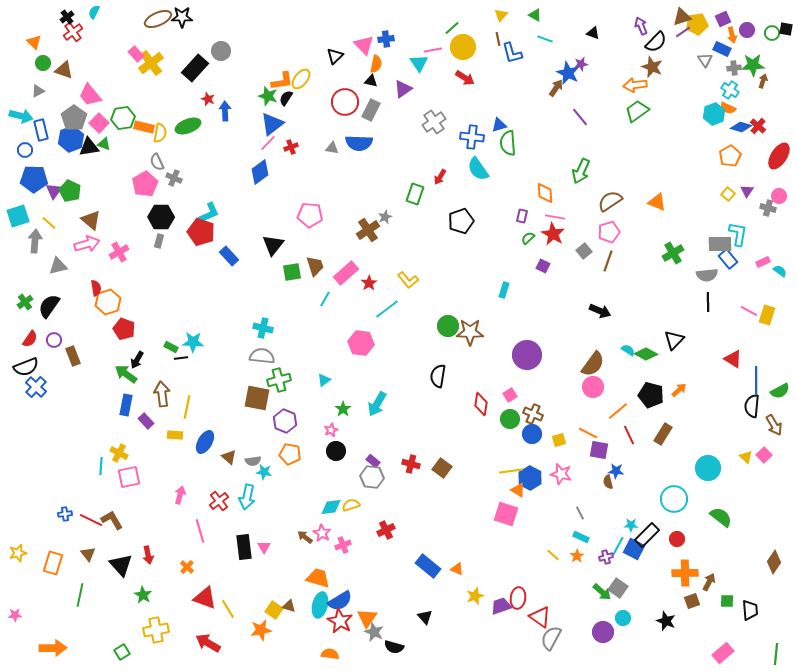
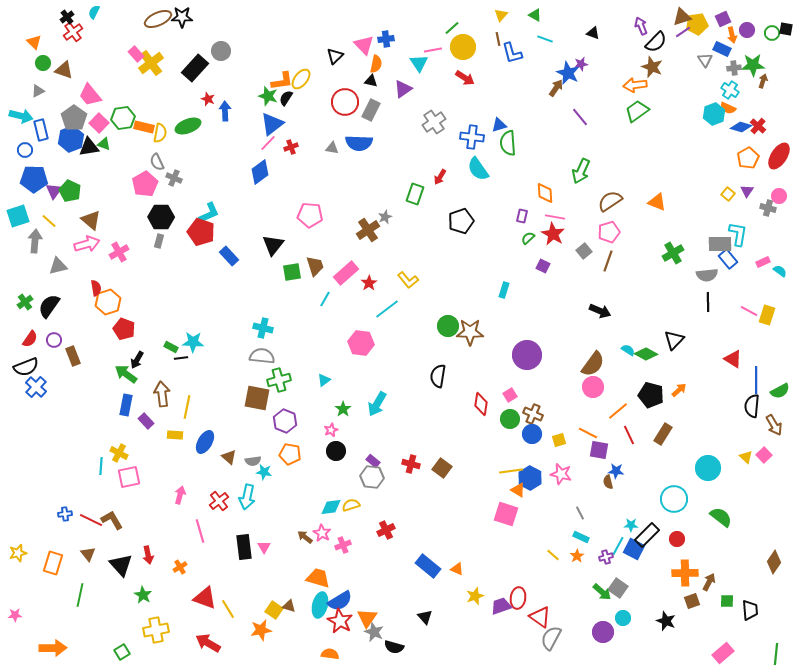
orange pentagon at (730, 156): moved 18 px right, 2 px down
yellow line at (49, 223): moved 2 px up
orange cross at (187, 567): moved 7 px left; rotated 16 degrees clockwise
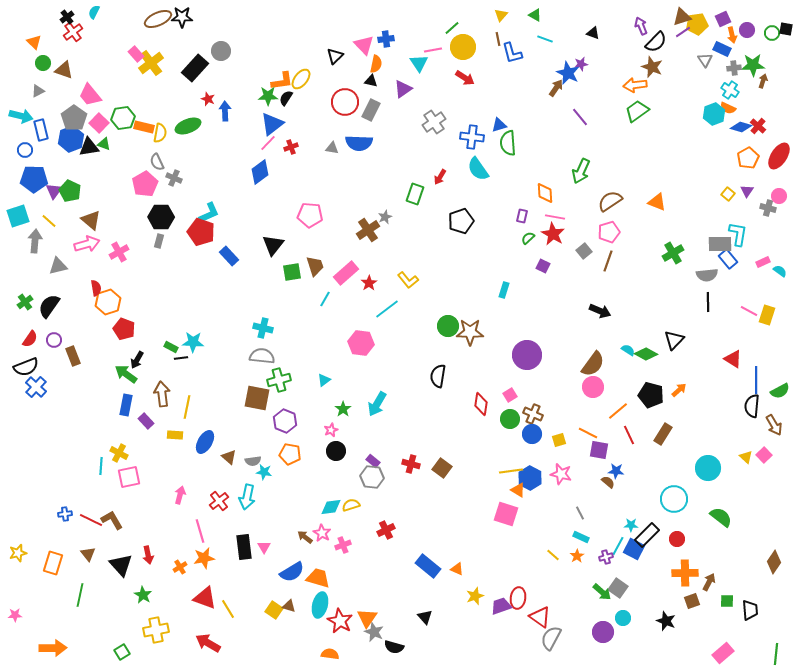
green star at (268, 96): rotated 18 degrees counterclockwise
brown semicircle at (608, 482): rotated 144 degrees clockwise
blue semicircle at (340, 601): moved 48 px left, 29 px up
orange star at (261, 630): moved 57 px left, 72 px up
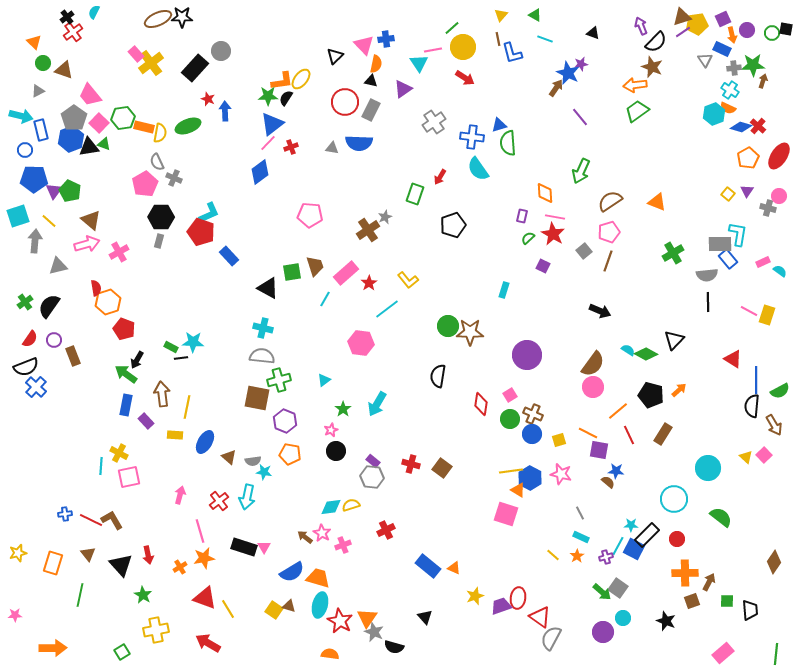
black pentagon at (461, 221): moved 8 px left, 4 px down
black triangle at (273, 245): moved 5 px left, 43 px down; rotated 40 degrees counterclockwise
black rectangle at (244, 547): rotated 65 degrees counterclockwise
orange triangle at (457, 569): moved 3 px left, 1 px up
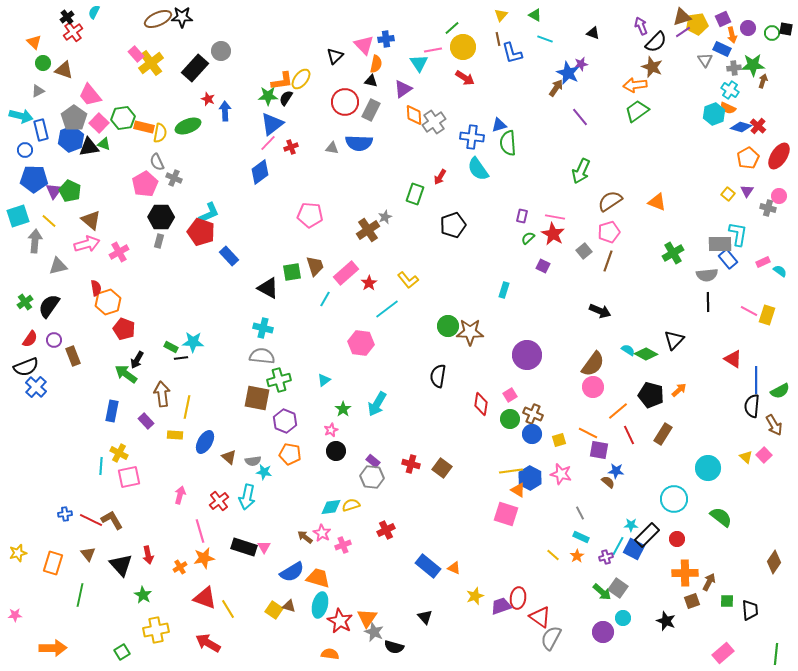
purple circle at (747, 30): moved 1 px right, 2 px up
orange diamond at (545, 193): moved 131 px left, 78 px up
blue rectangle at (126, 405): moved 14 px left, 6 px down
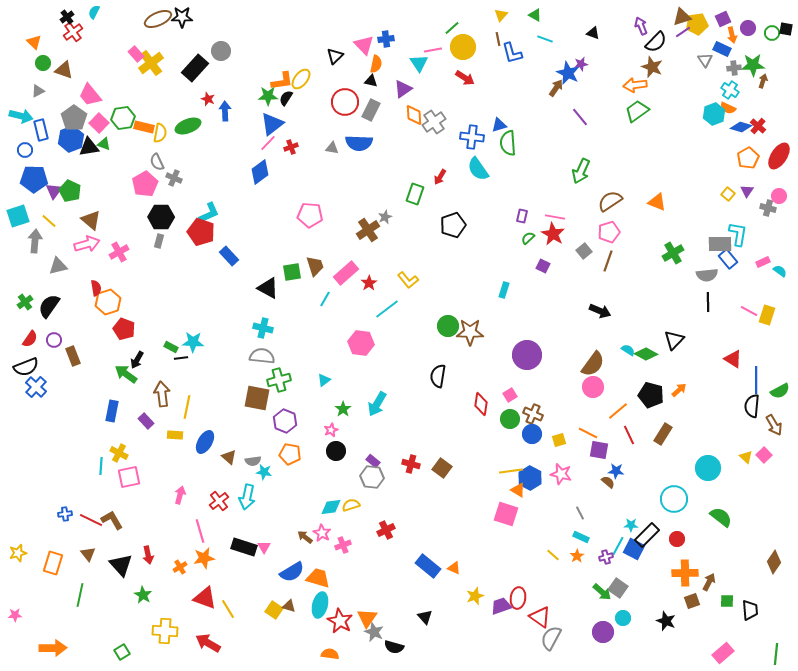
yellow cross at (156, 630): moved 9 px right, 1 px down; rotated 15 degrees clockwise
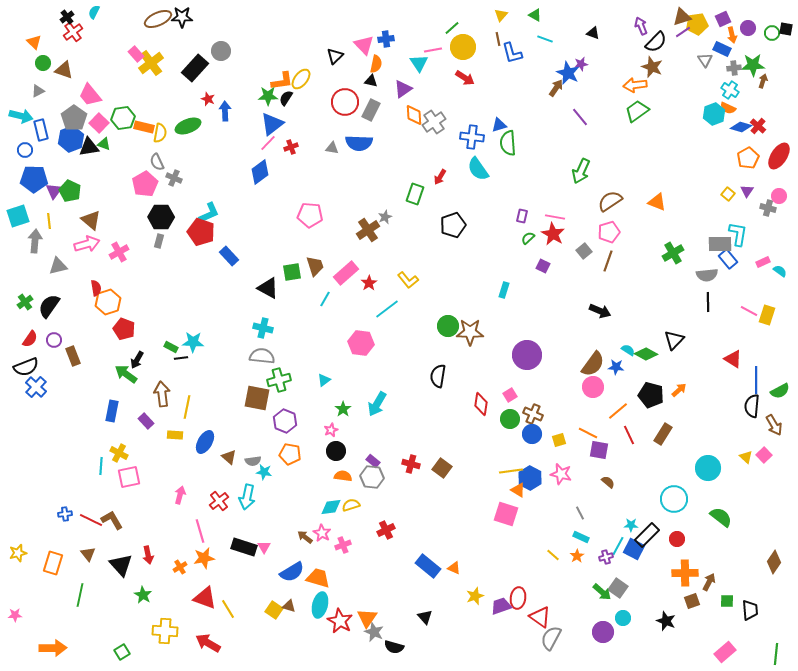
yellow line at (49, 221): rotated 42 degrees clockwise
blue star at (616, 471): moved 104 px up
pink rectangle at (723, 653): moved 2 px right, 1 px up
orange semicircle at (330, 654): moved 13 px right, 178 px up
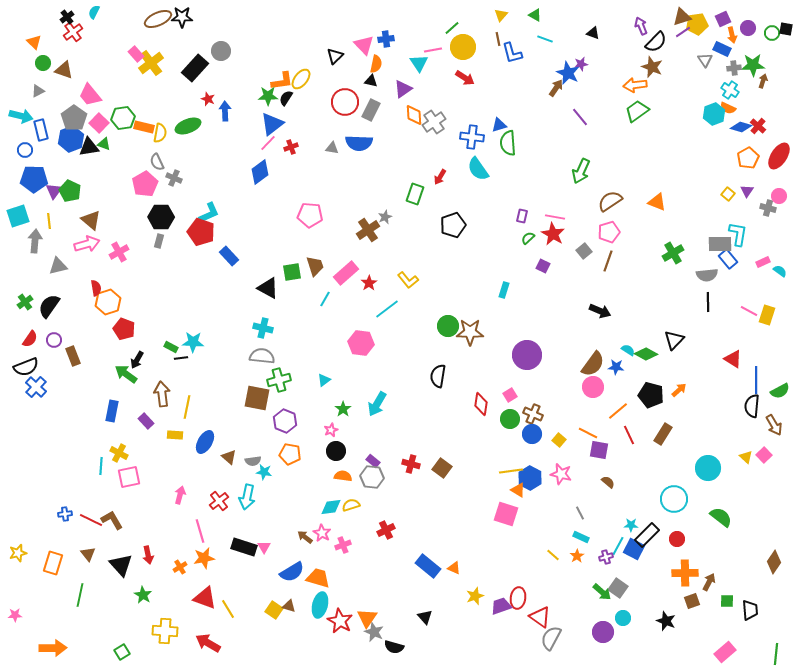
yellow square at (559, 440): rotated 32 degrees counterclockwise
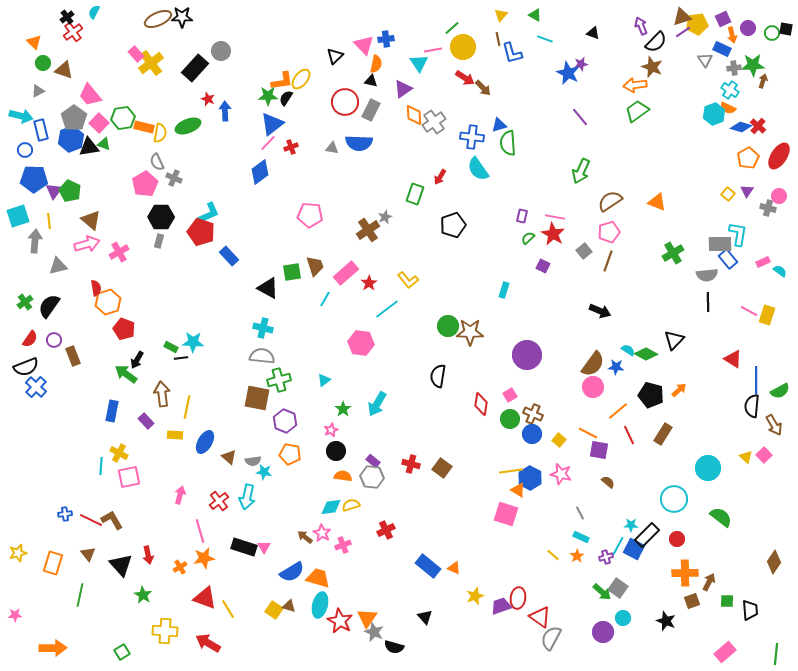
brown arrow at (556, 88): moved 73 px left; rotated 102 degrees clockwise
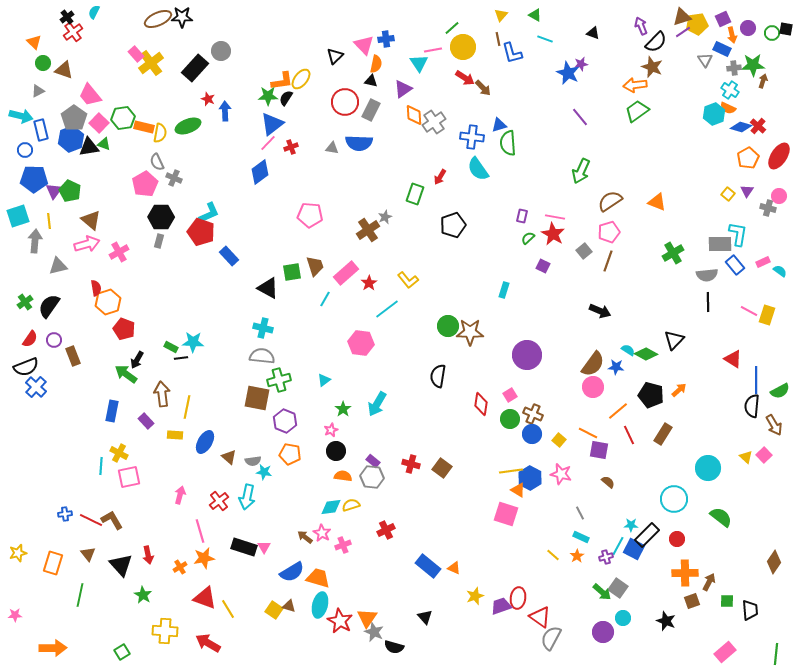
blue rectangle at (728, 259): moved 7 px right, 6 px down
